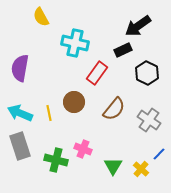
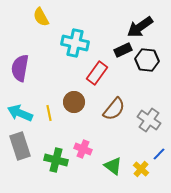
black arrow: moved 2 px right, 1 px down
black hexagon: moved 13 px up; rotated 20 degrees counterclockwise
green triangle: rotated 24 degrees counterclockwise
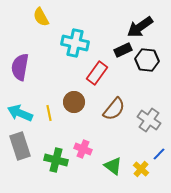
purple semicircle: moved 1 px up
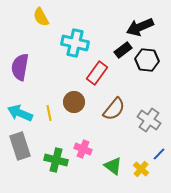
black arrow: rotated 12 degrees clockwise
black rectangle: rotated 12 degrees counterclockwise
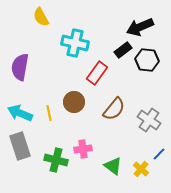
pink cross: rotated 30 degrees counterclockwise
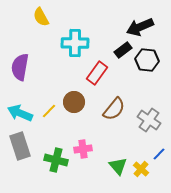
cyan cross: rotated 12 degrees counterclockwise
yellow line: moved 2 px up; rotated 56 degrees clockwise
green triangle: moved 5 px right; rotated 12 degrees clockwise
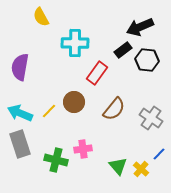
gray cross: moved 2 px right, 2 px up
gray rectangle: moved 2 px up
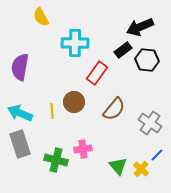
yellow line: moved 3 px right; rotated 49 degrees counterclockwise
gray cross: moved 1 px left, 5 px down
blue line: moved 2 px left, 1 px down
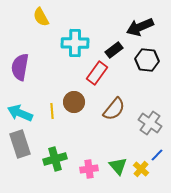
black rectangle: moved 9 px left
pink cross: moved 6 px right, 20 px down
green cross: moved 1 px left, 1 px up; rotated 30 degrees counterclockwise
